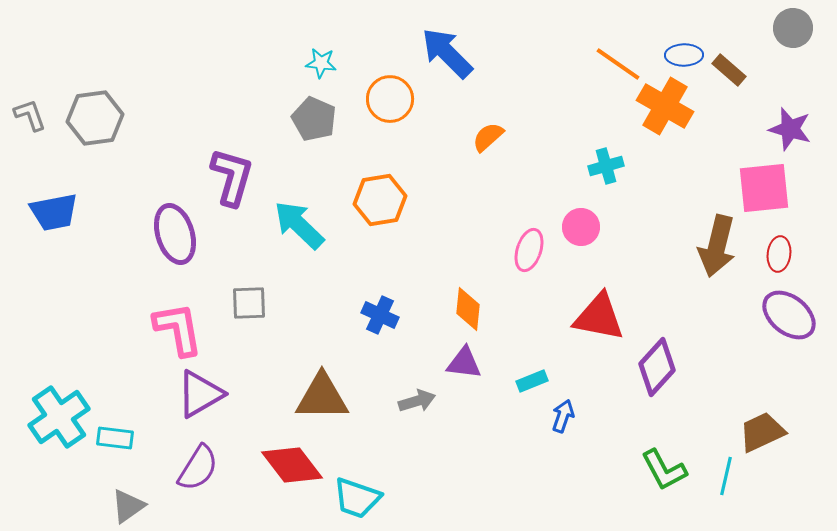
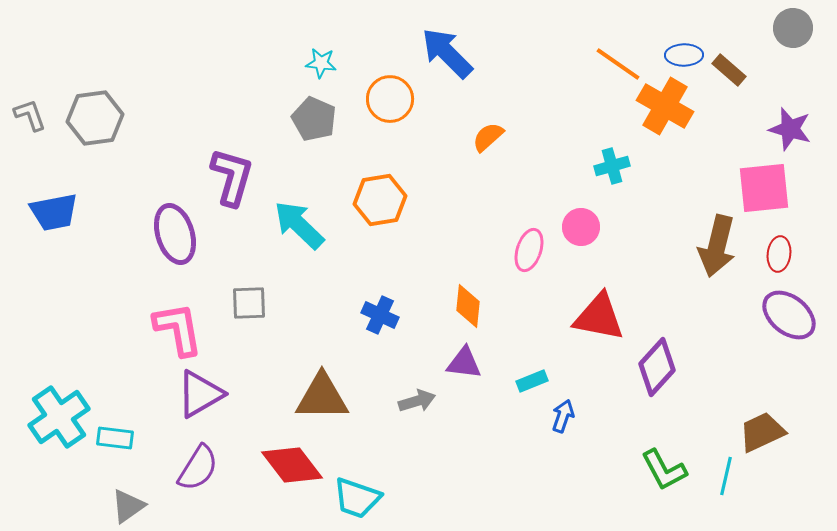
cyan cross at (606, 166): moved 6 px right
orange diamond at (468, 309): moved 3 px up
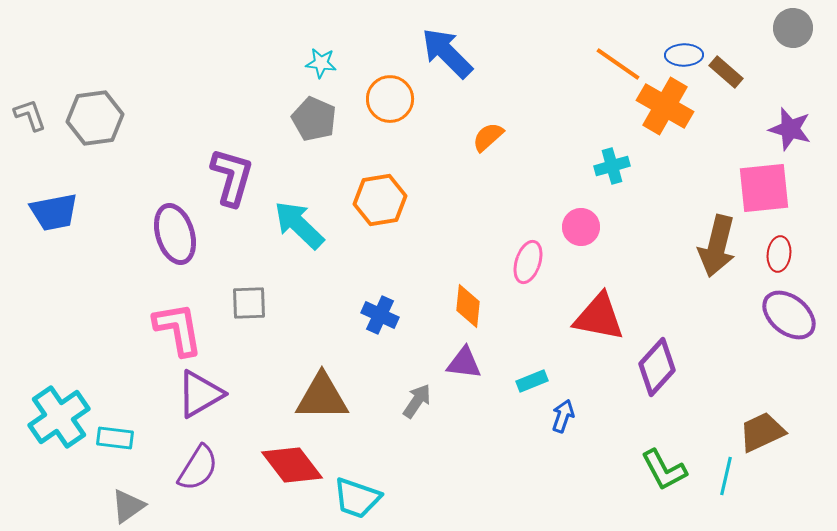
brown rectangle at (729, 70): moved 3 px left, 2 px down
pink ellipse at (529, 250): moved 1 px left, 12 px down
gray arrow at (417, 401): rotated 39 degrees counterclockwise
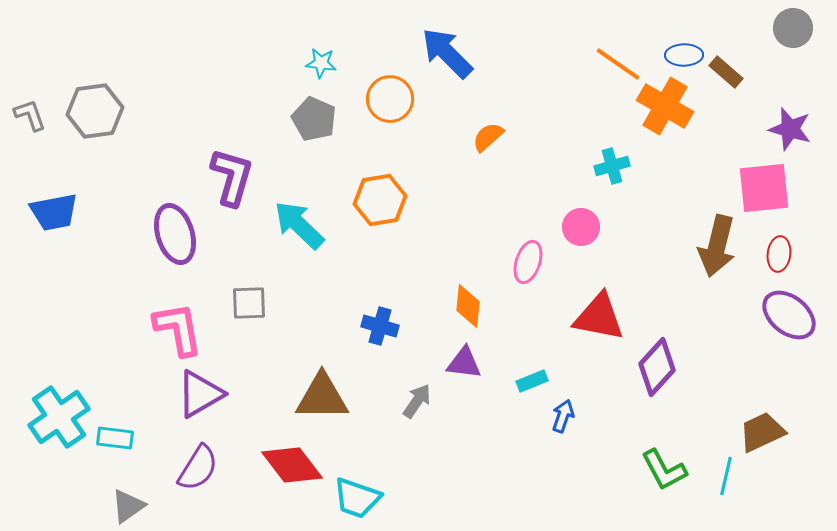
gray hexagon at (95, 118): moved 7 px up
blue cross at (380, 315): moved 11 px down; rotated 9 degrees counterclockwise
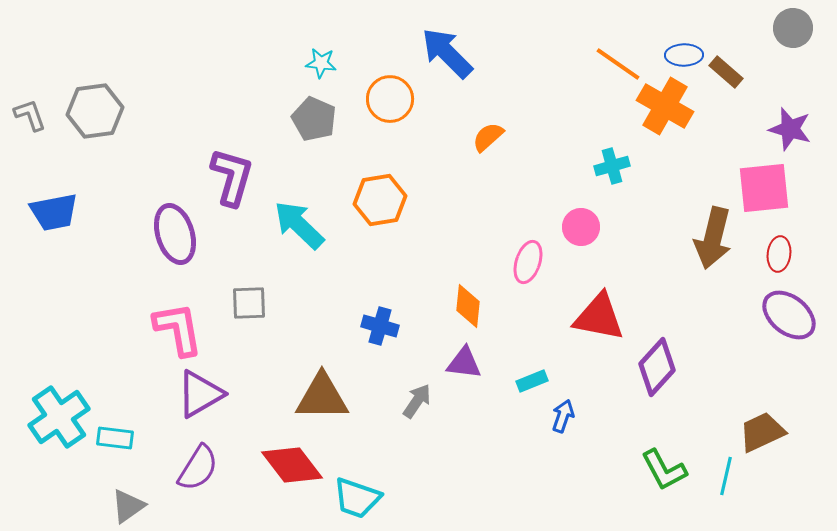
brown arrow at (717, 246): moved 4 px left, 8 px up
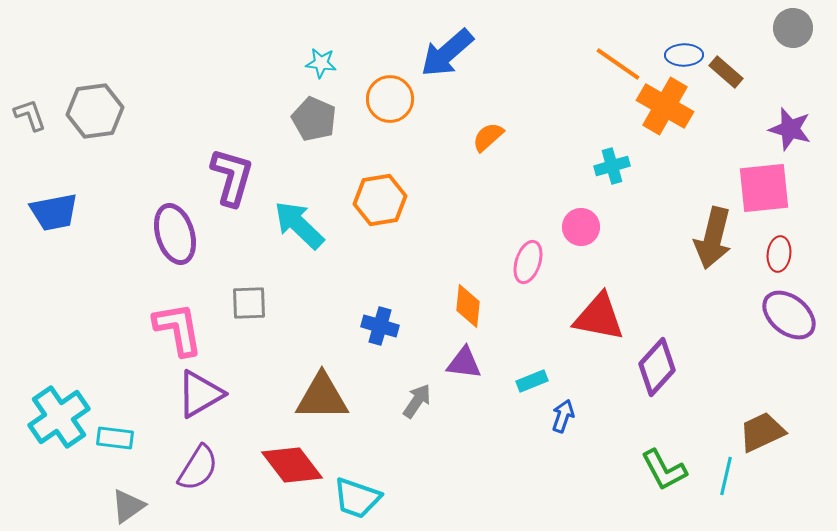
blue arrow at (447, 53): rotated 86 degrees counterclockwise
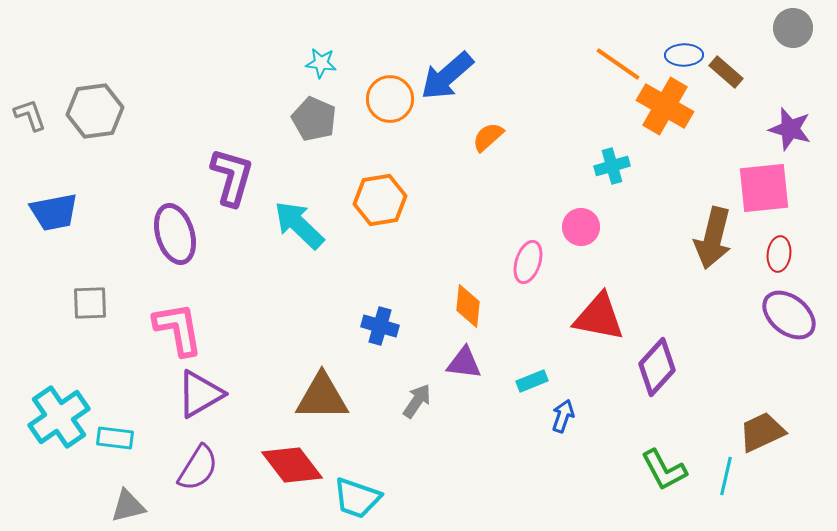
blue arrow at (447, 53): moved 23 px down
gray square at (249, 303): moved 159 px left
gray triangle at (128, 506): rotated 21 degrees clockwise
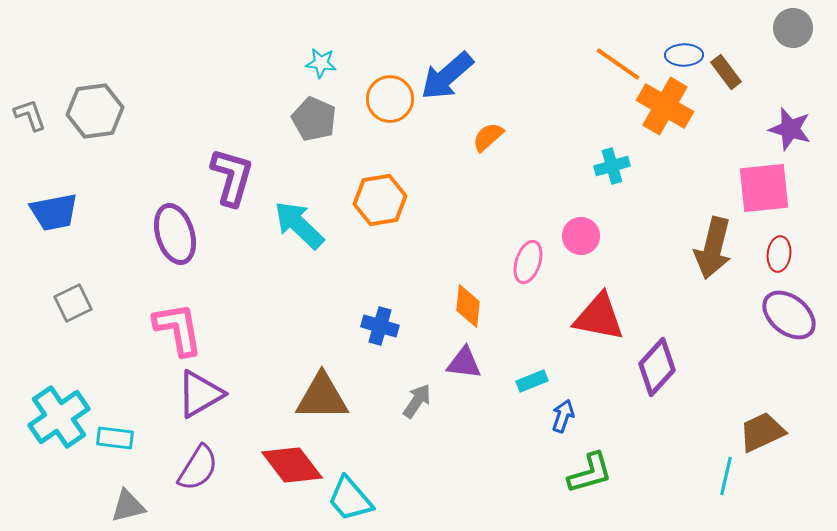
brown rectangle at (726, 72): rotated 12 degrees clockwise
pink circle at (581, 227): moved 9 px down
brown arrow at (713, 238): moved 10 px down
gray square at (90, 303): moved 17 px left; rotated 24 degrees counterclockwise
green L-shape at (664, 470): moved 74 px left, 3 px down; rotated 78 degrees counterclockwise
cyan trapezoid at (357, 498): moved 7 px left, 1 px down; rotated 30 degrees clockwise
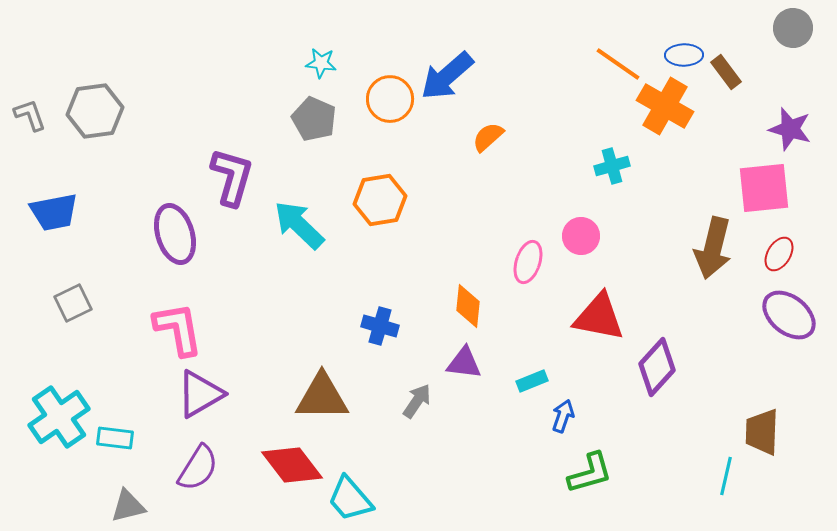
red ellipse at (779, 254): rotated 24 degrees clockwise
brown trapezoid at (762, 432): rotated 63 degrees counterclockwise
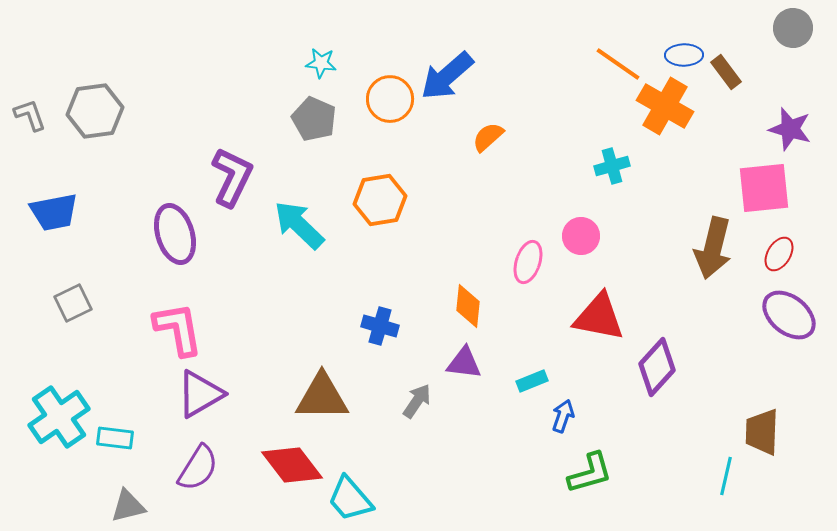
purple L-shape at (232, 177): rotated 10 degrees clockwise
